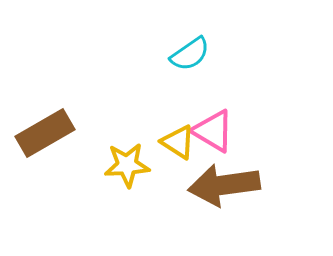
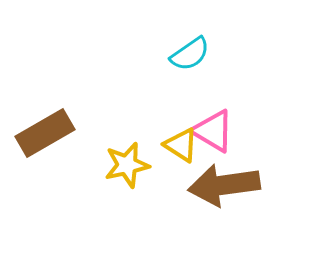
yellow triangle: moved 3 px right, 3 px down
yellow star: rotated 9 degrees counterclockwise
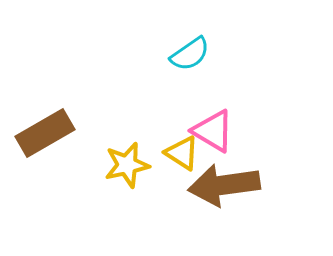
yellow triangle: moved 1 px right, 8 px down
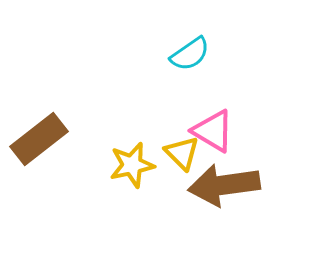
brown rectangle: moved 6 px left, 6 px down; rotated 8 degrees counterclockwise
yellow triangle: rotated 12 degrees clockwise
yellow star: moved 5 px right
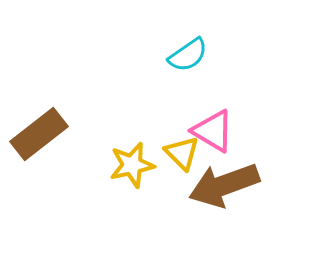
cyan semicircle: moved 2 px left, 1 px down
brown rectangle: moved 5 px up
brown arrow: rotated 12 degrees counterclockwise
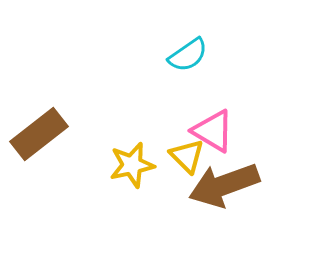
yellow triangle: moved 5 px right, 3 px down
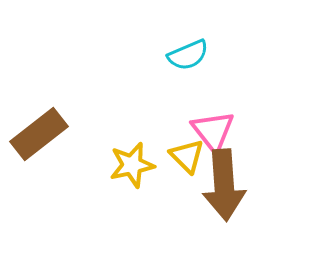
cyan semicircle: rotated 12 degrees clockwise
pink triangle: rotated 21 degrees clockwise
brown arrow: rotated 74 degrees counterclockwise
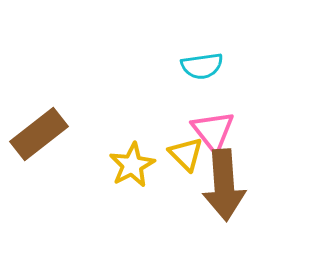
cyan semicircle: moved 14 px right, 11 px down; rotated 15 degrees clockwise
yellow triangle: moved 1 px left, 2 px up
yellow star: rotated 15 degrees counterclockwise
